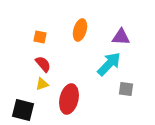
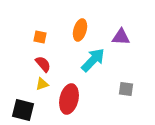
cyan arrow: moved 16 px left, 4 px up
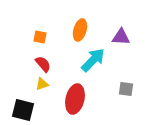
red ellipse: moved 6 px right
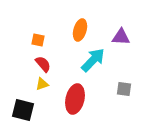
orange square: moved 2 px left, 3 px down
gray square: moved 2 px left
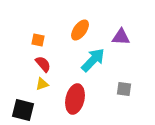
orange ellipse: rotated 20 degrees clockwise
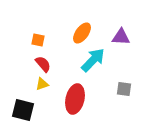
orange ellipse: moved 2 px right, 3 px down
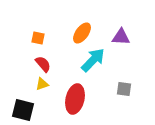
orange square: moved 2 px up
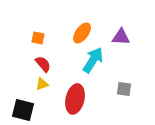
cyan arrow: rotated 12 degrees counterclockwise
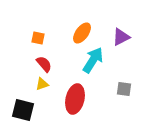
purple triangle: rotated 30 degrees counterclockwise
red semicircle: moved 1 px right
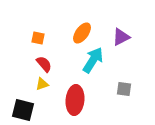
red ellipse: moved 1 px down; rotated 8 degrees counterclockwise
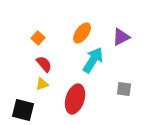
orange square: rotated 32 degrees clockwise
red ellipse: moved 1 px up; rotated 12 degrees clockwise
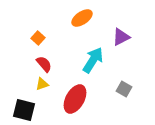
orange ellipse: moved 15 px up; rotated 20 degrees clockwise
gray square: rotated 21 degrees clockwise
red ellipse: rotated 12 degrees clockwise
black square: moved 1 px right
